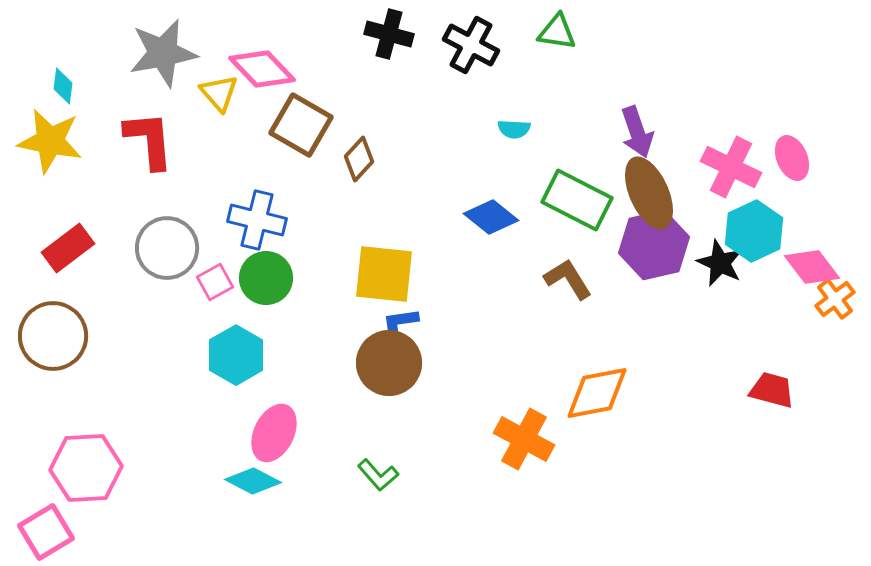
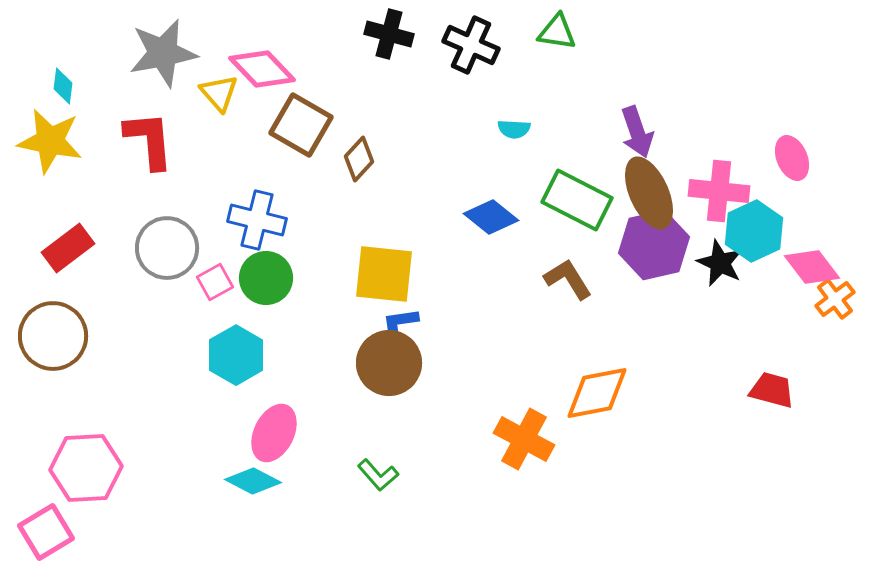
black cross at (471, 45): rotated 4 degrees counterclockwise
pink cross at (731, 167): moved 12 px left, 24 px down; rotated 20 degrees counterclockwise
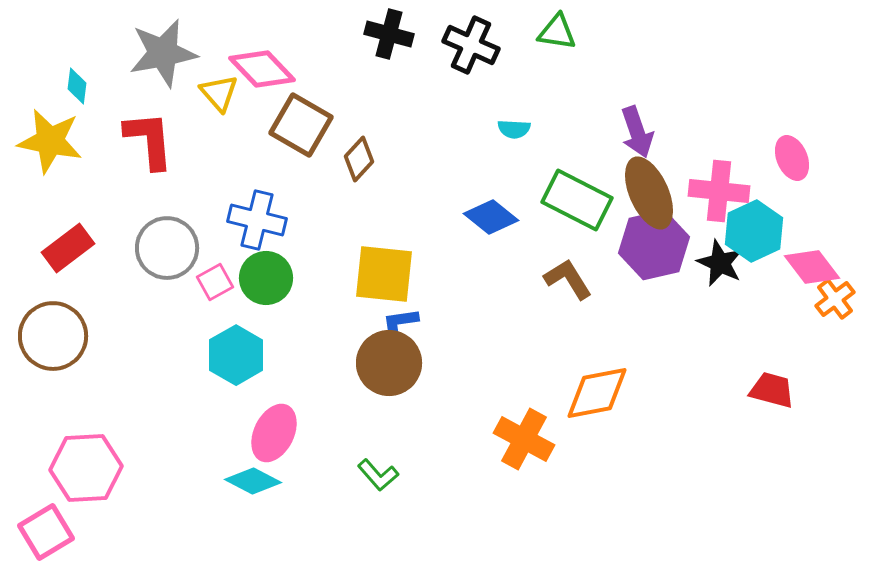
cyan diamond at (63, 86): moved 14 px right
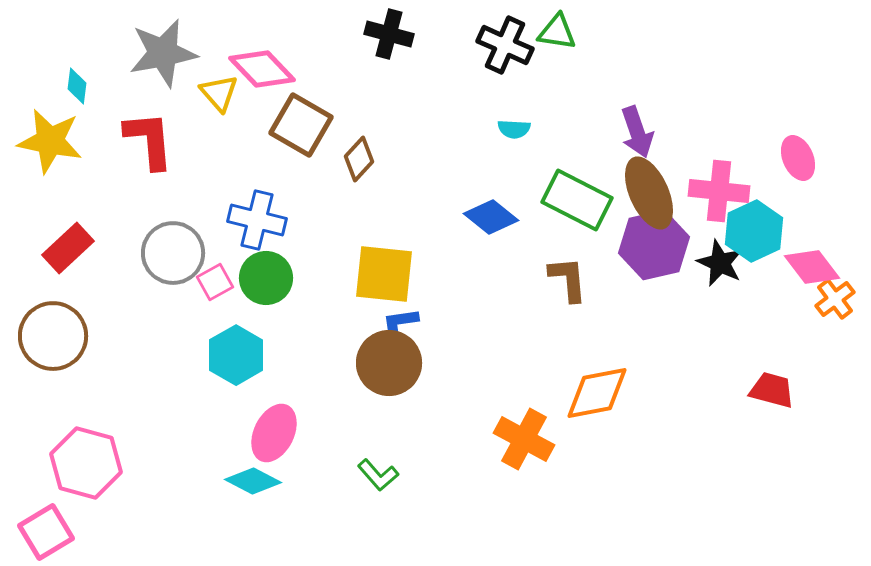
black cross at (471, 45): moved 34 px right
pink ellipse at (792, 158): moved 6 px right
red rectangle at (68, 248): rotated 6 degrees counterclockwise
gray circle at (167, 248): moved 6 px right, 5 px down
brown L-shape at (568, 279): rotated 27 degrees clockwise
pink hexagon at (86, 468): moved 5 px up; rotated 18 degrees clockwise
